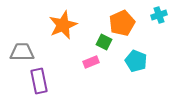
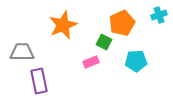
cyan pentagon: rotated 25 degrees counterclockwise
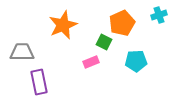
purple rectangle: moved 1 px down
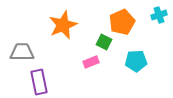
orange pentagon: moved 1 px up
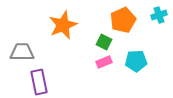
orange pentagon: moved 1 px right, 2 px up
pink rectangle: moved 13 px right
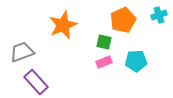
green square: rotated 14 degrees counterclockwise
gray trapezoid: rotated 20 degrees counterclockwise
purple rectangle: moved 3 px left; rotated 30 degrees counterclockwise
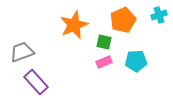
orange star: moved 11 px right
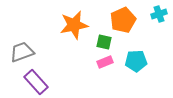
cyan cross: moved 1 px up
orange star: rotated 12 degrees clockwise
pink rectangle: moved 1 px right
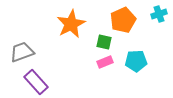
orange star: moved 3 px left, 1 px up; rotated 16 degrees counterclockwise
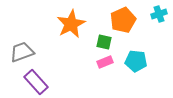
cyan pentagon: rotated 10 degrees clockwise
